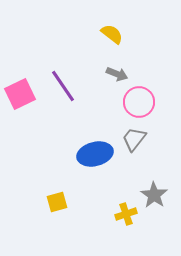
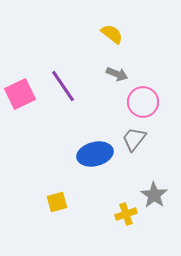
pink circle: moved 4 px right
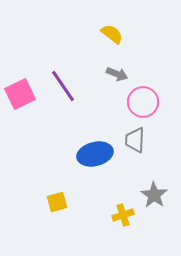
gray trapezoid: moved 1 px right, 1 px down; rotated 36 degrees counterclockwise
yellow cross: moved 3 px left, 1 px down
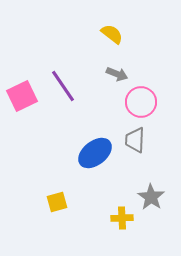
pink square: moved 2 px right, 2 px down
pink circle: moved 2 px left
blue ellipse: moved 1 px up; rotated 24 degrees counterclockwise
gray star: moved 3 px left, 2 px down
yellow cross: moved 1 px left, 3 px down; rotated 15 degrees clockwise
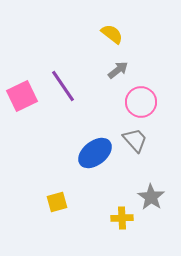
gray arrow: moved 1 px right, 4 px up; rotated 60 degrees counterclockwise
gray trapezoid: rotated 136 degrees clockwise
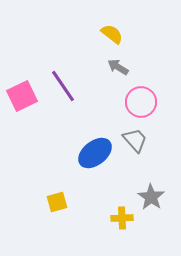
gray arrow: moved 3 px up; rotated 110 degrees counterclockwise
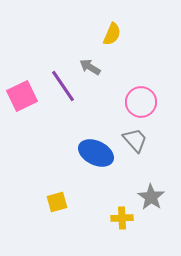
yellow semicircle: rotated 75 degrees clockwise
gray arrow: moved 28 px left
blue ellipse: moved 1 px right; rotated 64 degrees clockwise
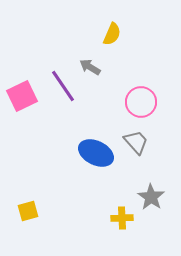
gray trapezoid: moved 1 px right, 2 px down
yellow square: moved 29 px left, 9 px down
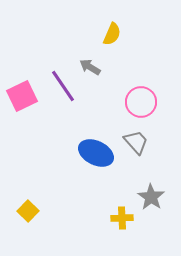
yellow square: rotated 30 degrees counterclockwise
